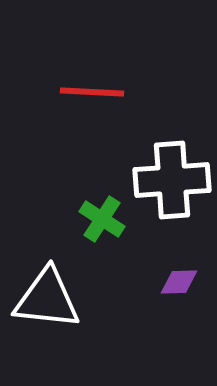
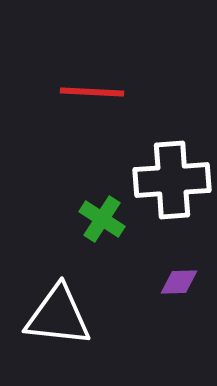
white triangle: moved 11 px right, 17 px down
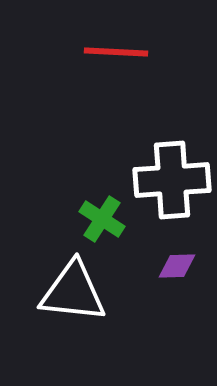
red line: moved 24 px right, 40 px up
purple diamond: moved 2 px left, 16 px up
white triangle: moved 15 px right, 24 px up
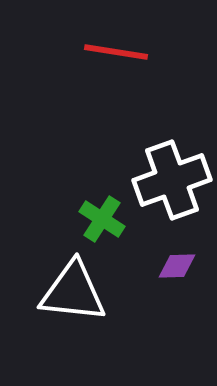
red line: rotated 6 degrees clockwise
white cross: rotated 16 degrees counterclockwise
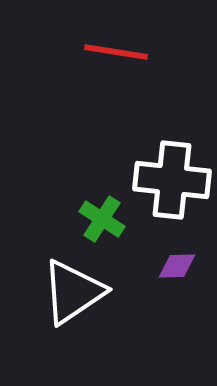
white cross: rotated 26 degrees clockwise
white triangle: rotated 40 degrees counterclockwise
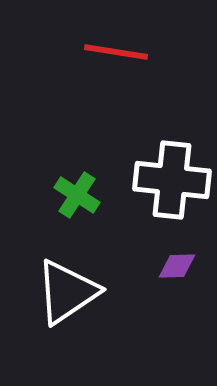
green cross: moved 25 px left, 24 px up
white triangle: moved 6 px left
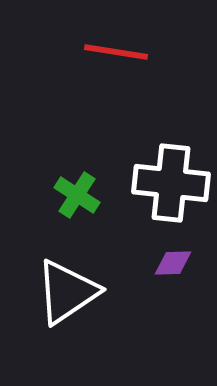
white cross: moved 1 px left, 3 px down
purple diamond: moved 4 px left, 3 px up
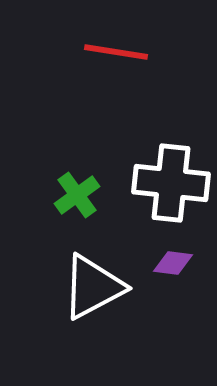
green cross: rotated 21 degrees clockwise
purple diamond: rotated 9 degrees clockwise
white triangle: moved 26 px right, 5 px up; rotated 6 degrees clockwise
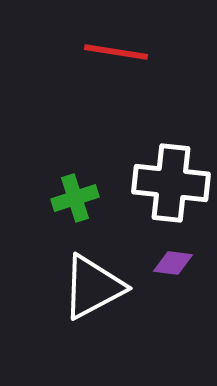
green cross: moved 2 px left, 3 px down; rotated 18 degrees clockwise
